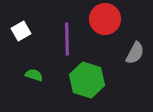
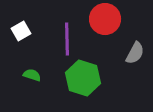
green semicircle: moved 2 px left
green hexagon: moved 4 px left, 2 px up
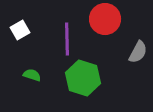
white square: moved 1 px left, 1 px up
gray semicircle: moved 3 px right, 1 px up
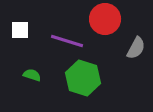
white square: rotated 30 degrees clockwise
purple line: moved 2 px down; rotated 72 degrees counterclockwise
gray semicircle: moved 2 px left, 4 px up
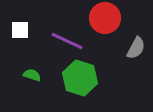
red circle: moved 1 px up
purple line: rotated 8 degrees clockwise
green hexagon: moved 3 px left
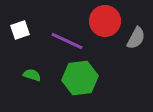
red circle: moved 3 px down
white square: rotated 18 degrees counterclockwise
gray semicircle: moved 10 px up
green hexagon: rotated 24 degrees counterclockwise
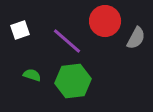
purple line: rotated 16 degrees clockwise
green hexagon: moved 7 px left, 3 px down
